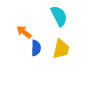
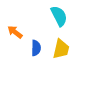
orange arrow: moved 9 px left
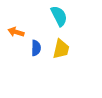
orange arrow: moved 1 px right; rotated 21 degrees counterclockwise
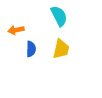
orange arrow: moved 2 px up; rotated 28 degrees counterclockwise
blue semicircle: moved 5 px left, 1 px down
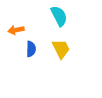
yellow trapezoid: rotated 40 degrees counterclockwise
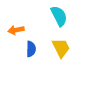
yellow trapezoid: moved 1 px up
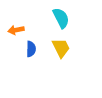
cyan semicircle: moved 2 px right, 2 px down
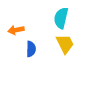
cyan semicircle: rotated 140 degrees counterclockwise
yellow trapezoid: moved 4 px right, 4 px up
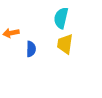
orange arrow: moved 5 px left, 3 px down
yellow trapezoid: rotated 145 degrees counterclockwise
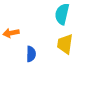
cyan semicircle: moved 1 px right, 4 px up
blue semicircle: moved 5 px down
